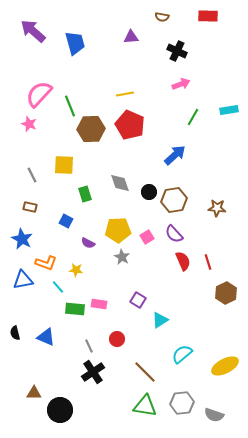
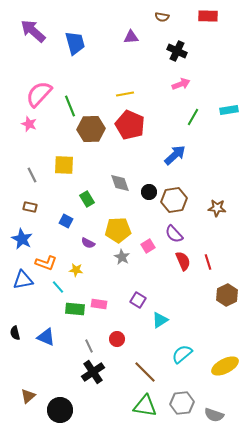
green rectangle at (85, 194): moved 2 px right, 5 px down; rotated 14 degrees counterclockwise
pink square at (147, 237): moved 1 px right, 9 px down
brown hexagon at (226, 293): moved 1 px right, 2 px down
brown triangle at (34, 393): moved 6 px left, 3 px down; rotated 42 degrees counterclockwise
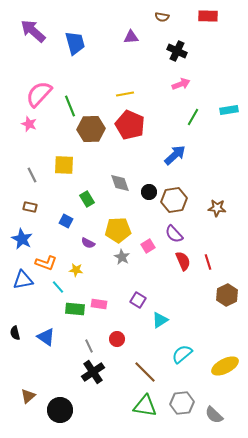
blue triangle at (46, 337): rotated 12 degrees clockwise
gray semicircle at (214, 415): rotated 24 degrees clockwise
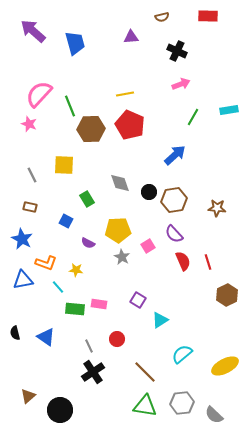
brown semicircle at (162, 17): rotated 24 degrees counterclockwise
